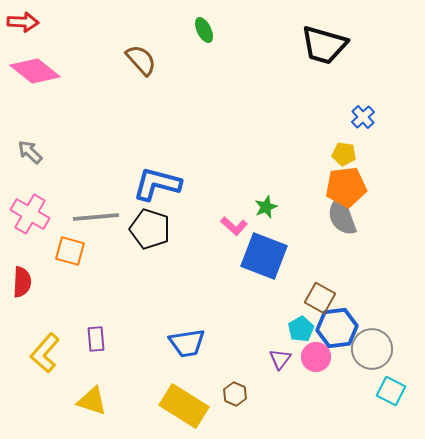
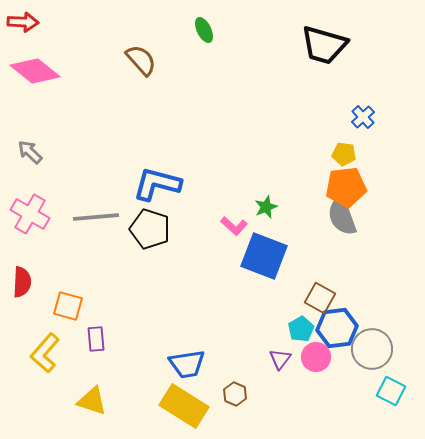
orange square: moved 2 px left, 55 px down
blue trapezoid: moved 21 px down
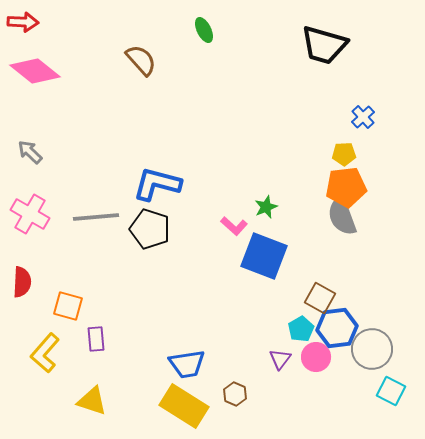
yellow pentagon: rotated 10 degrees counterclockwise
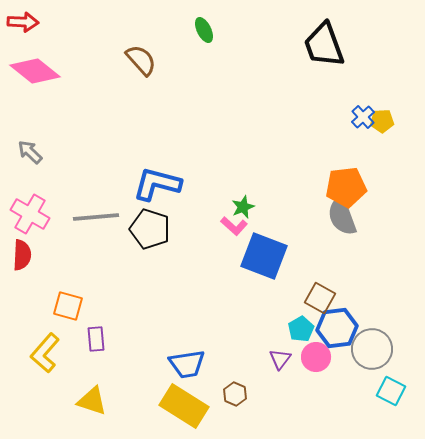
black trapezoid: rotated 54 degrees clockwise
yellow pentagon: moved 38 px right, 33 px up
green star: moved 23 px left
red semicircle: moved 27 px up
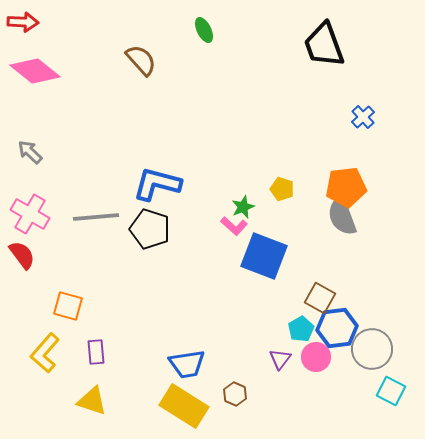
yellow pentagon: moved 100 px left, 68 px down; rotated 20 degrees clockwise
red semicircle: rotated 40 degrees counterclockwise
purple rectangle: moved 13 px down
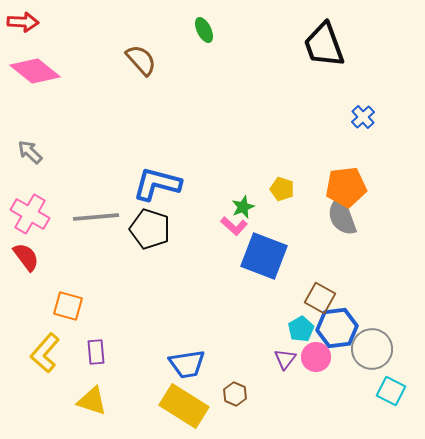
red semicircle: moved 4 px right, 2 px down
purple triangle: moved 5 px right
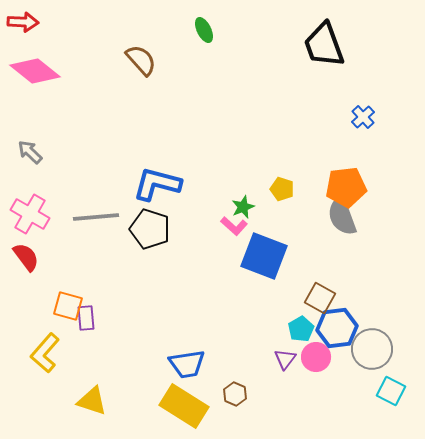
purple rectangle: moved 10 px left, 34 px up
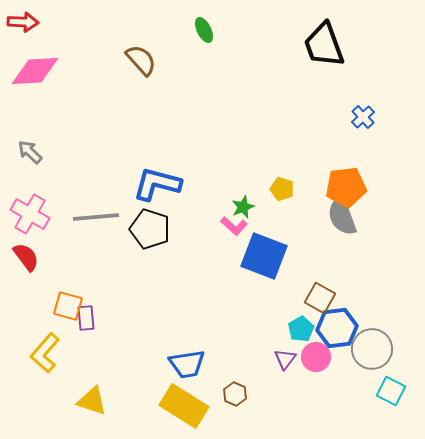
pink diamond: rotated 42 degrees counterclockwise
